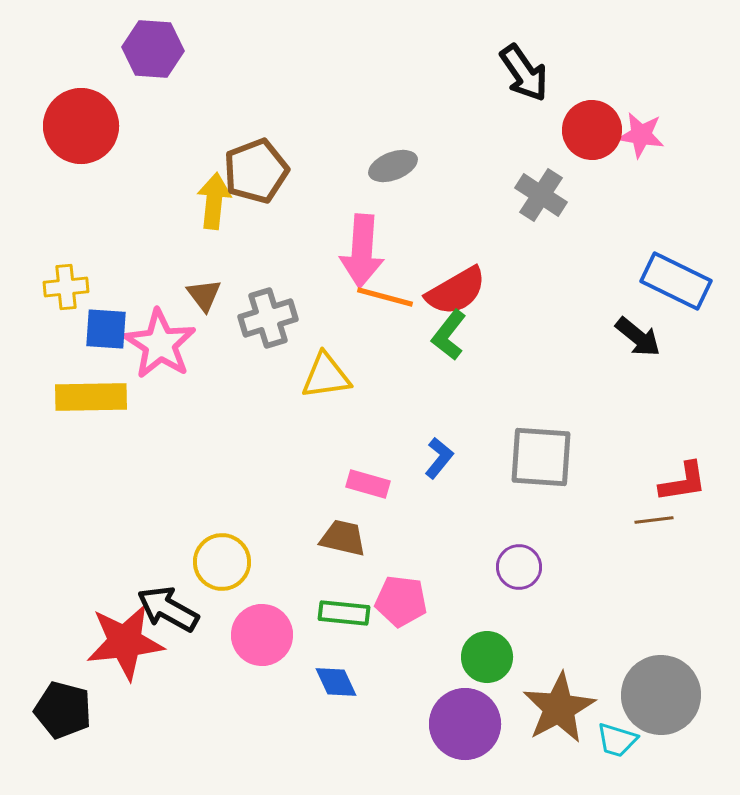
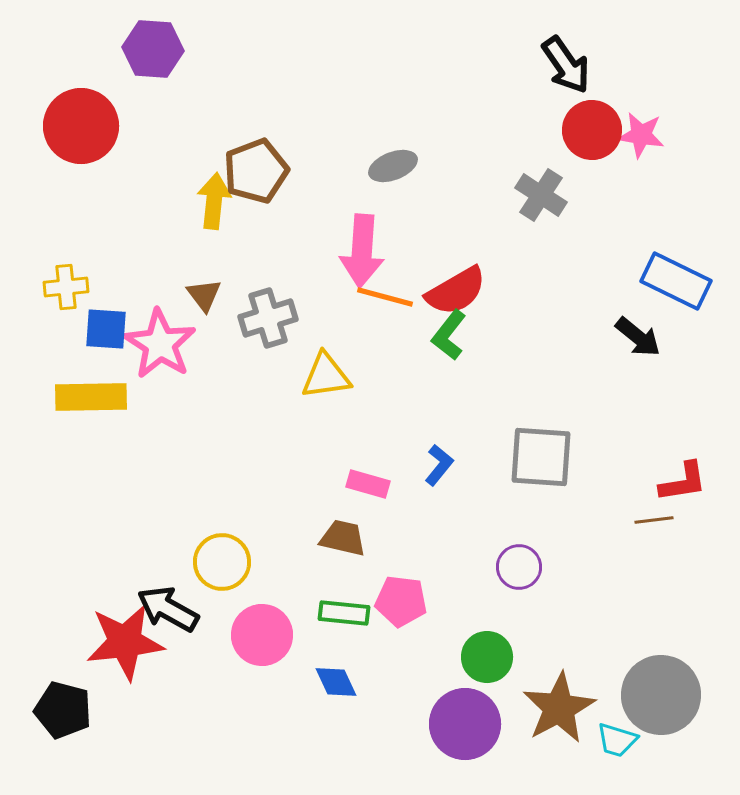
black arrow at (524, 73): moved 42 px right, 8 px up
blue L-shape at (439, 458): moved 7 px down
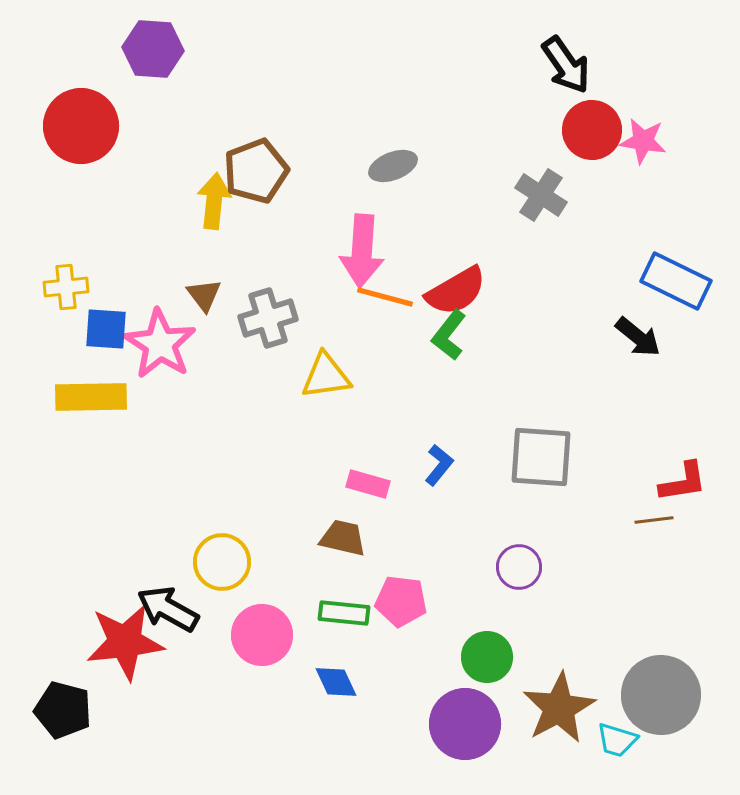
pink star at (641, 135): moved 2 px right, 6 px down
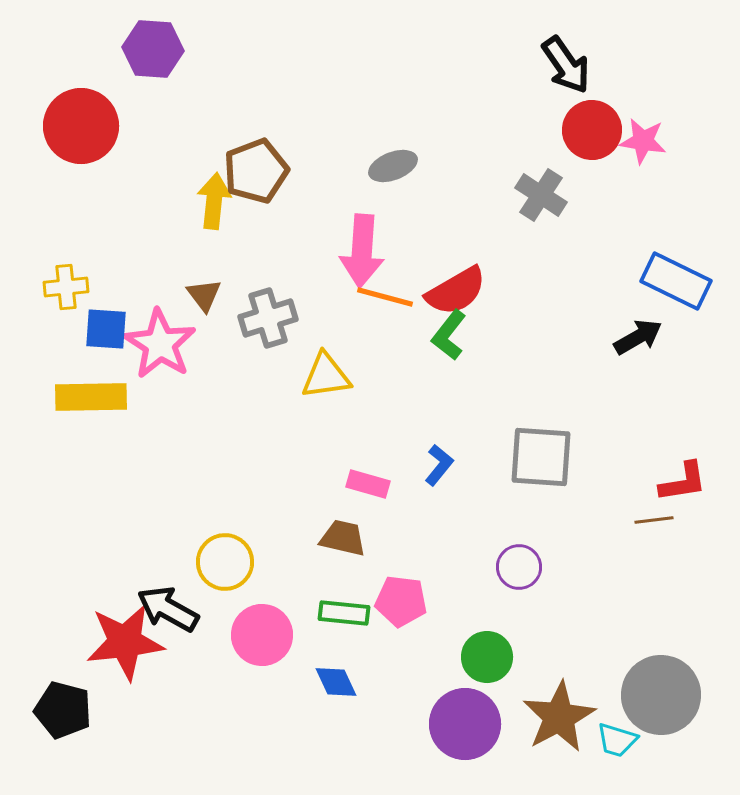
black arrow at (638, 337): rotated 69 degrees counterclockwise
yellow circle at (222, 562): moved 3 px right
brown star at (559, 708): moved 9 px down
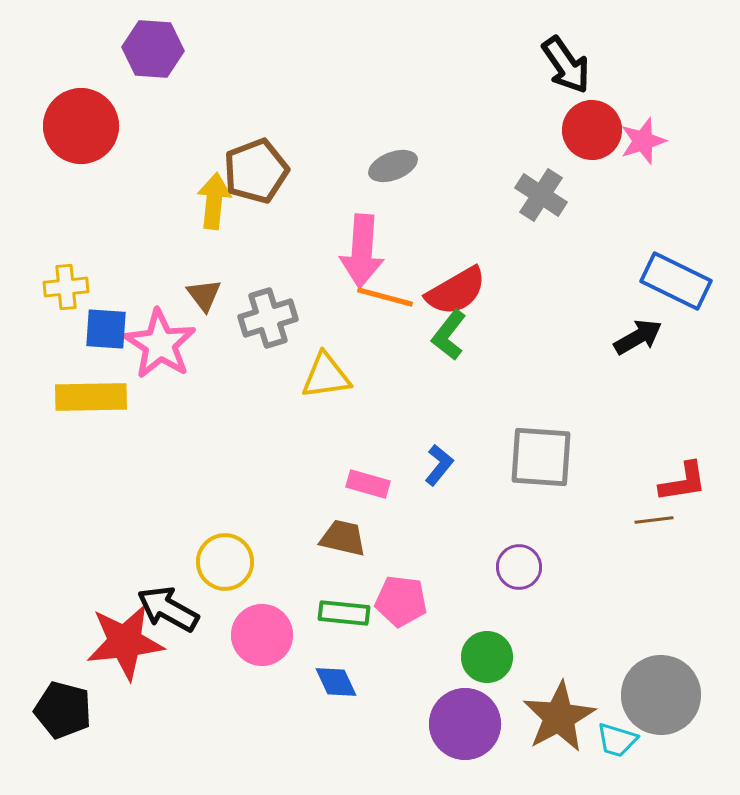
pink star at (643, 141): rotated 27 degrees counterclockwise
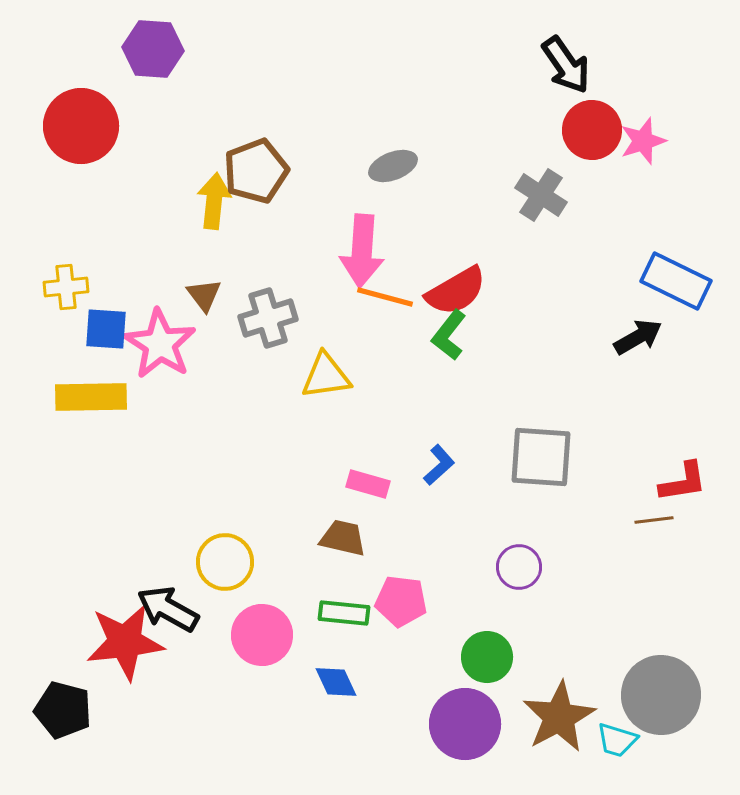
blue L-shape at (439, 465): rotated 9 degrees clockwise
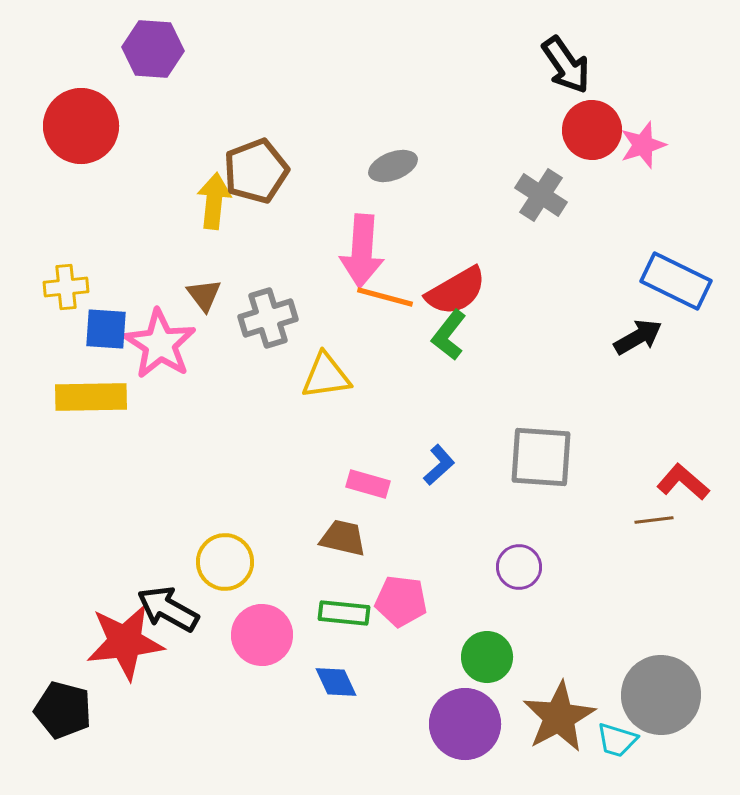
pink star at (643, 141): moved 4 px down
red L-shape at (683, 482): rotated 130 degrees counterclockwise
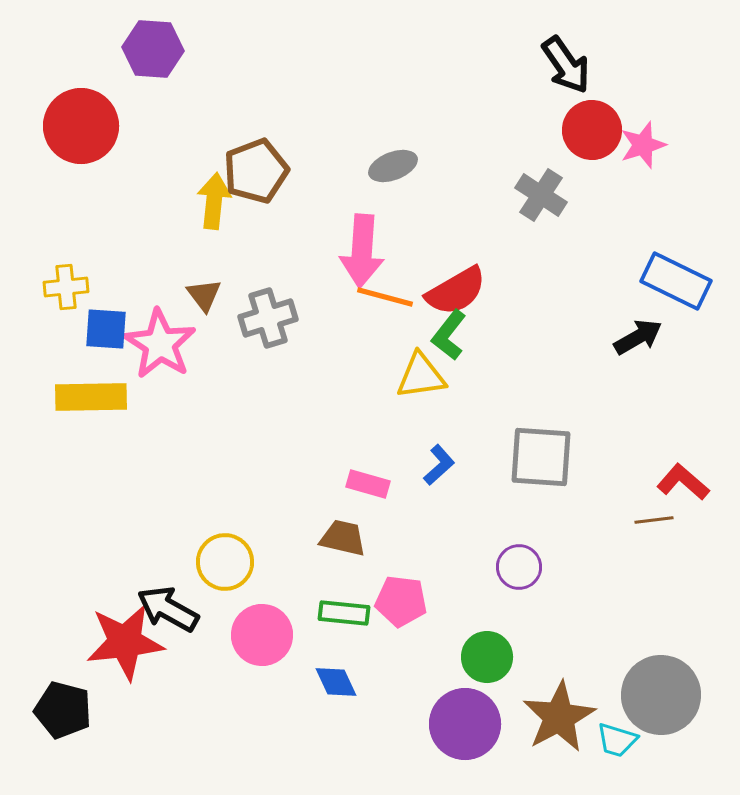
yellow triangle at (326, 376): moved 95 px right
